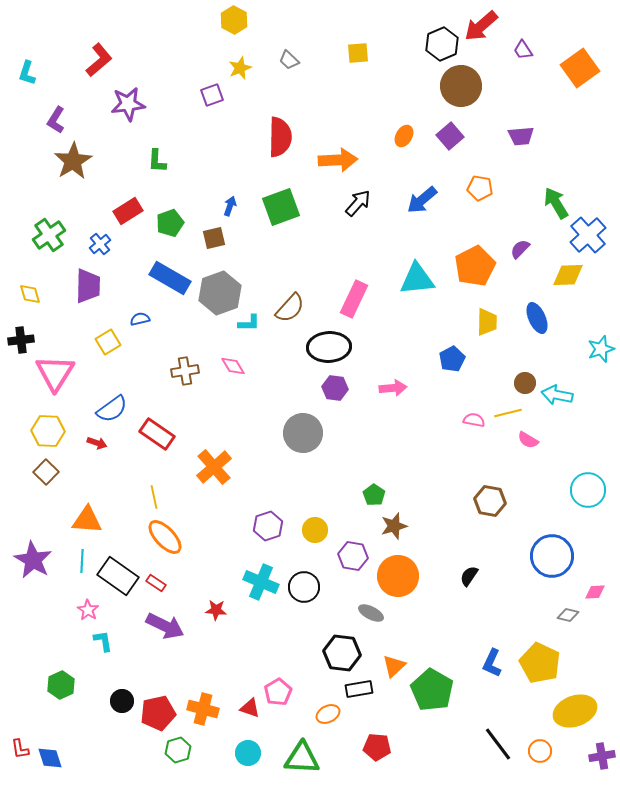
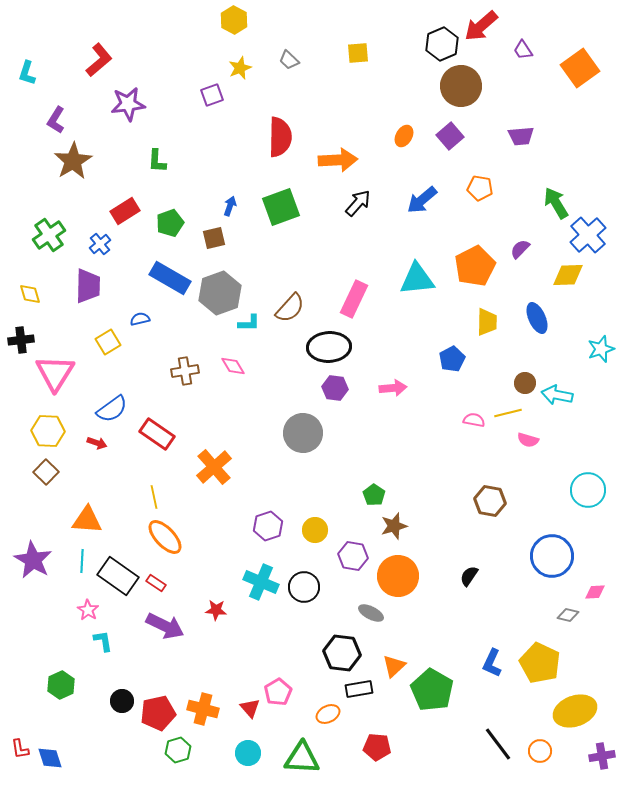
red rectangle at (128, 211): moved 3 px left
pink semicircle at (528, 440): rotated 15 degrees counterclockwise
red triangle at (250, 708): rotated 30 degrees clockwise
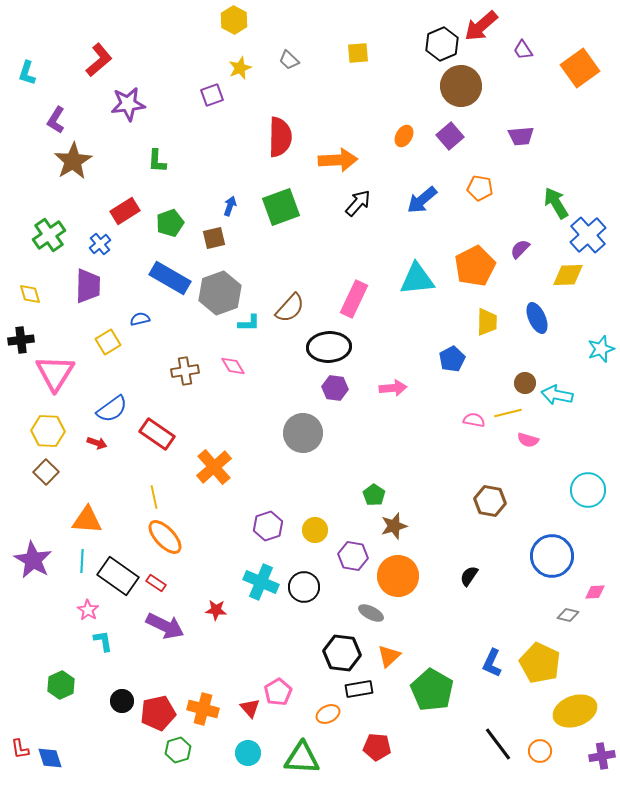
orange triangle at (394, 666): moved 5 px left, 10 px up
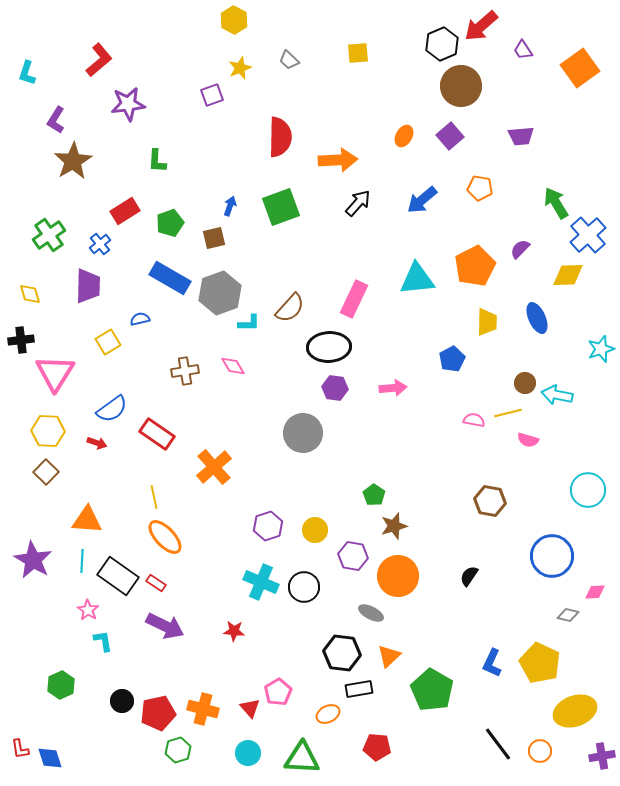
red star at (216, 610): moved 18 px right, 21 px down
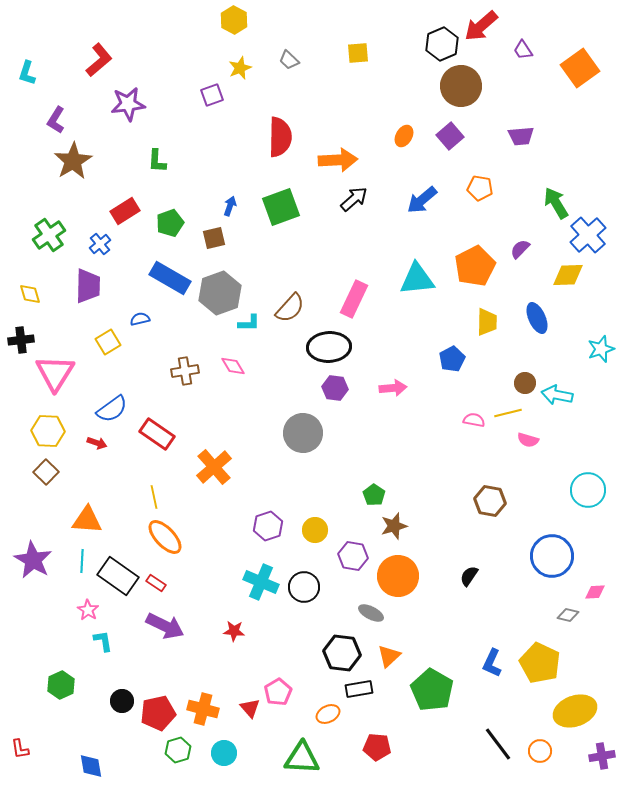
black arrow at (358, 203): moved 4 px left, 4 px up; rotated 8 degrees clockwise
cyan circle at (248, 753): moved 24 px left
blue diamond at (50, 758): moved 41 px right, 8 px down; rotated 8 degrees clockwise
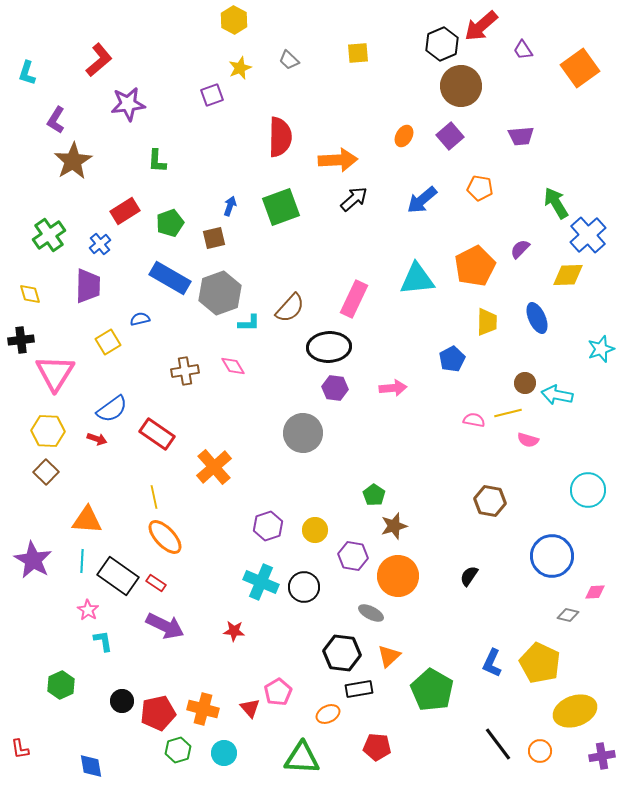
red arrow at (97, 443): moved 4 px up
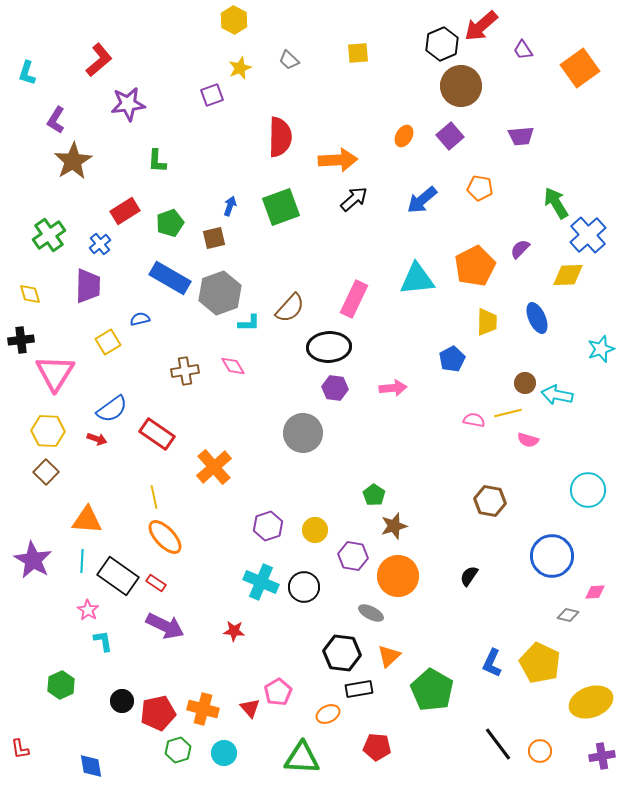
yellow ellipse at (575, 711): moved 16 px right, 9 px up
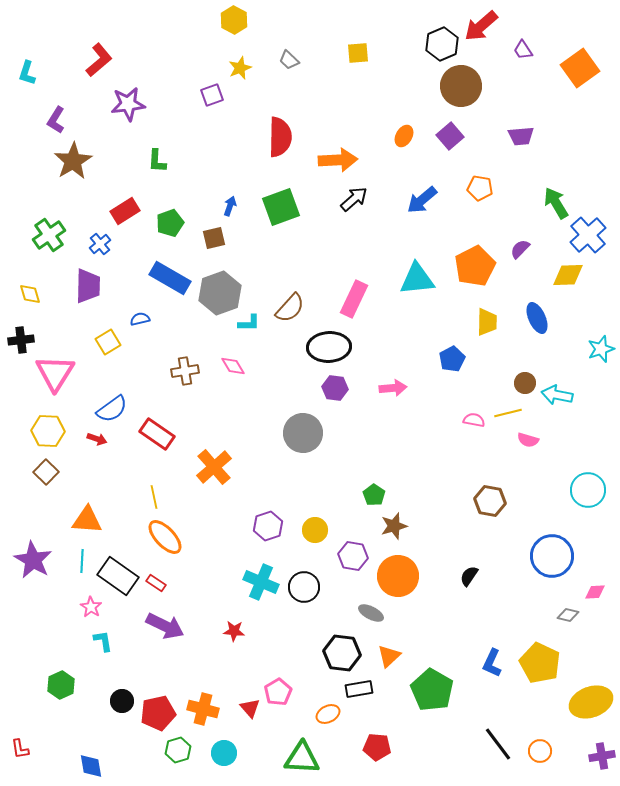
pink star at (88, 610): moved 3 px right, 3 px up
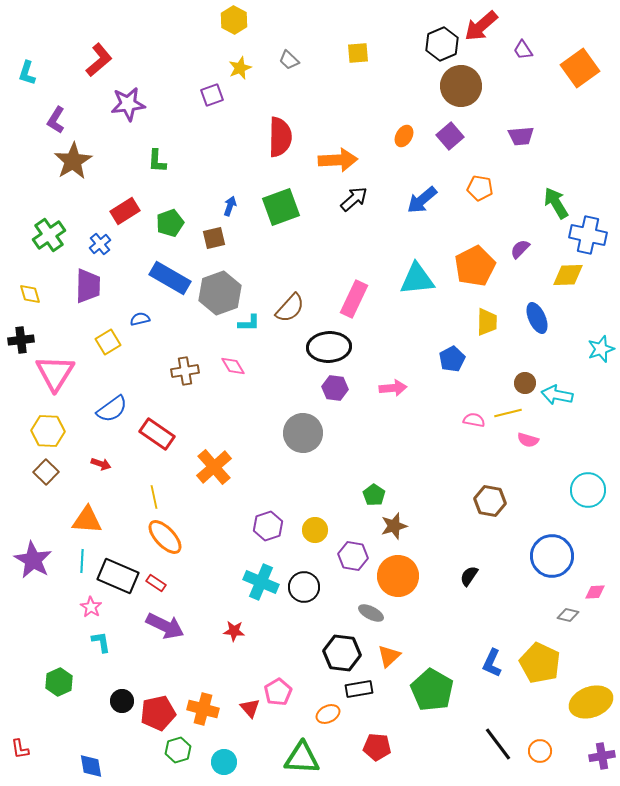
blue cross at (588, 235): rotated 36 degrees counterclockwise
red arrow at (97, 439): moved 4 px right, 25 px down
black rectangle at (118, 576): rotated 12 degrees counterclockwise
cyan L-shape at (103, 641): moved 2 px left, 1 px down
green hexagon at (61, 685): moved 2 px left, 3 px up
cyan circle at (224, 753): moved 9 px down
